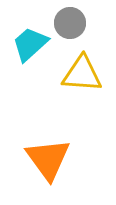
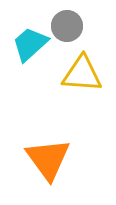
gray circle: moved 3 px left, 3 px down
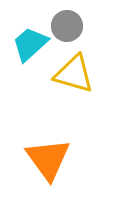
yellow triangle: moved 8 px left; rotated 12 degrees clockwise
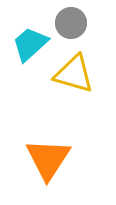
gray circle: moved 4 px right, 3 px up
orange triangle: rotated 9 degrees clockwise
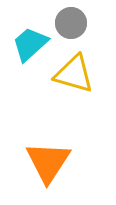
orange triangle: moved 3 px down
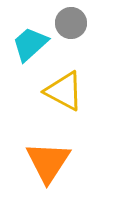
yellow triangle: moved 10 px left, 17 px down; rotated 12 degrees clockwise
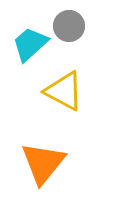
gray circle: moved 2 px left, 3 px down
orange triangle: moved 5 px left, 1 px down; rotated 6 degrees clockwise
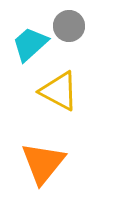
yellow triangle: moved 5 px left
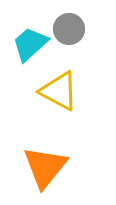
gray circle: moved 3 px down
orange triangle: moved 2 px right, 4 px down
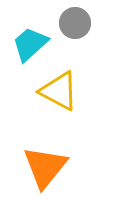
gray circle: moved 6 px right, 6 px up
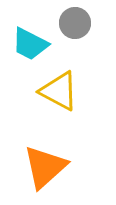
cyan trapezoid: rotated 111 degrees counterclockwise
orange triangle: rotated 9 degrees clockwise
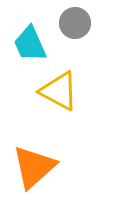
cyan trapezoid: rotated 39 degrees clockwise
orange triangle: moved 11 px left
